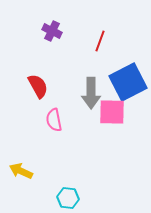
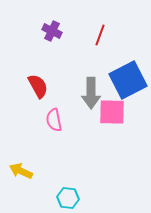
red line: moved 6 px up
blue square: moved 2 px up
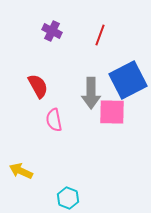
cyan hexagon: rotated 15 degrees clockwise
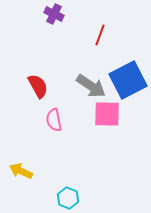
purple cross: moved 2 px right, 17 px up
gray arrow: moved 7 px up; rotated 56 degrees counterclockwise
pink square: moved 5 px left, 2 px down
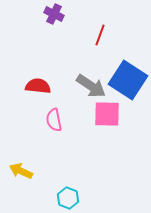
blue square: rotated 30 degrees counterclockwise
red semicircle: rotated 55 degrees counterclockwise
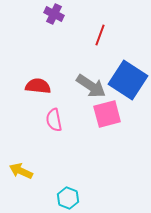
pink square: rotated 16 degrees counterclockwise
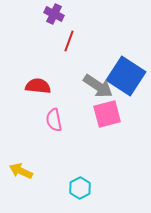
red line: moved 31 px left, 6 px down
blue square: moved 2 px left, 4 px up
gray arrow: moved 7 px right
cyan hexagon: moved 12 px right, 10 px up; rotated 10 degrees clockwise
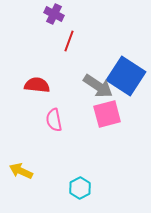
red semicircle: moved 1 px left, 1 px up
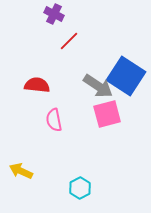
red line: rotated 25 degrees clockwise
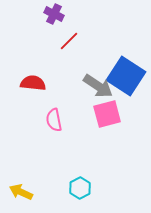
red semicircle: moved 4 px left, 2 px up
yellow arrow: moved 21 px down
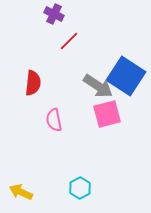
red semicircle: rotated 90 degrees clockwise
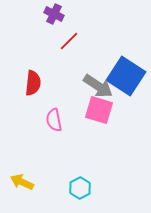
pink square: moved 8 px left, 4 px up; rotated 32 degrees clockwise
yellow arrow: moved 1 px right, 10 px up
